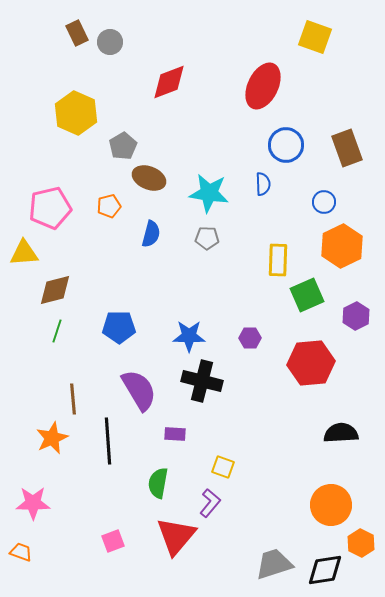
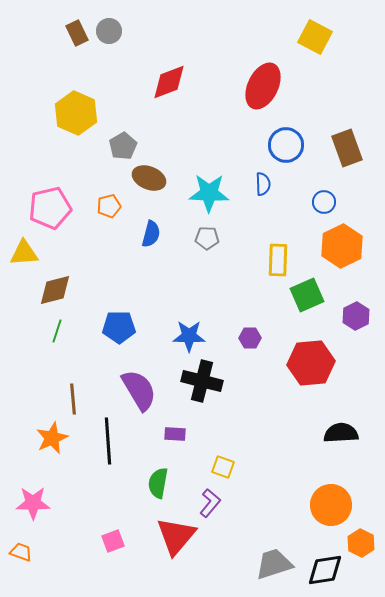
yellow square at (315, 37): rotated 8 degrees clockwise
gray circle at (110, 42): moved 1 px left, 11 px up
cyan star at (209, 193): rotated 6 degrees counterclockwise
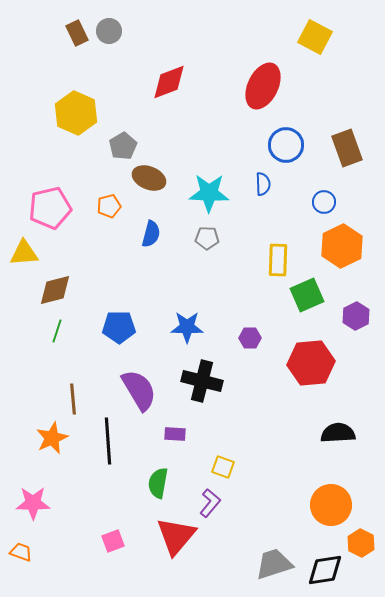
blue star at (189, 336): moved 2 px left, 9 px up
black semicircle at (341, 433): moved 3 px left
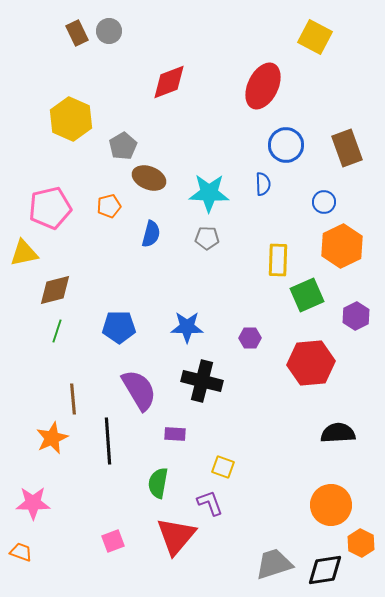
yellow hexagon at (76, 113): moved 5 px left, 6 px down
yellow triangle at (24, 253): rotated 8 degrees counterclockwise
purple L-shape at (210, 503): rotated 60 degrees counterclockwise
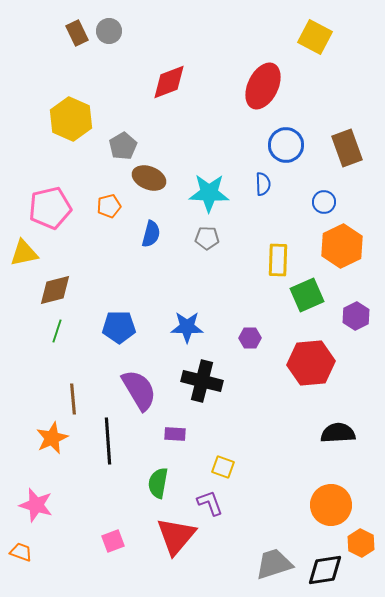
pink star at (33, 503): moved 3 px right, 2 px down; rotated 16 degrees clockwise
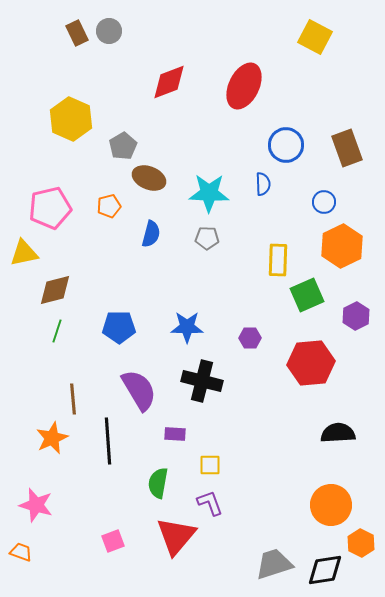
red ellipse at (263, 86): moved 19 px left
yellow square at (223, 467): moved 13 px left, 2 px up; rotated 20 degrees counterclockwise
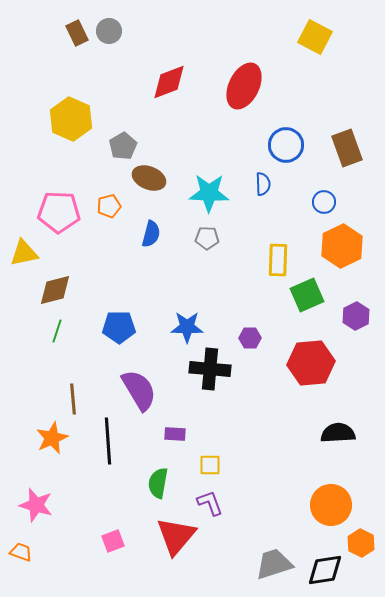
pink pentagon at (50, 208): moved 9 px right, 4 px down; rotated 15 degrees clockwise
black cross at (202, 381): moved 8 px right, 12 px up; rotated 9 degrees counterclockwise
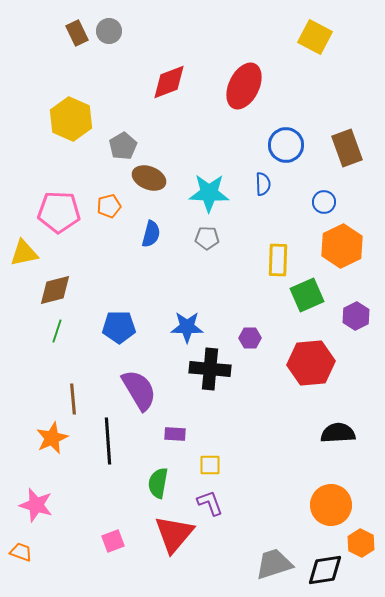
red triangle at (176, 536): moved 2 px left, 2 px up
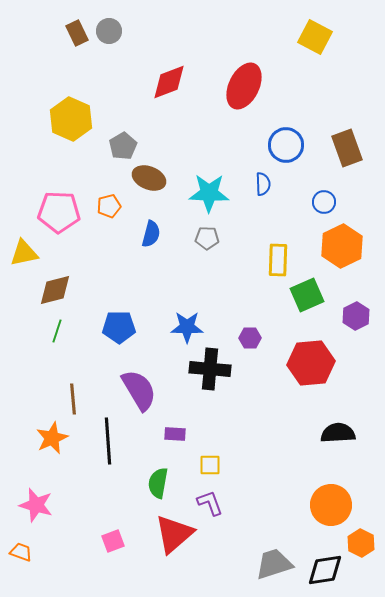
red triangle at (174, 534): rotated 9 degrees clockwise
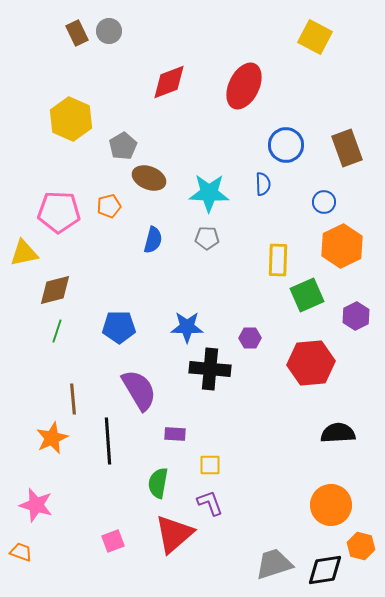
blue semicircle at (151, 234): moved 2 px right, 6 px down
orange hexagon at (361, 543): moved 3 px down; rotated 12 degrees counterclockwise
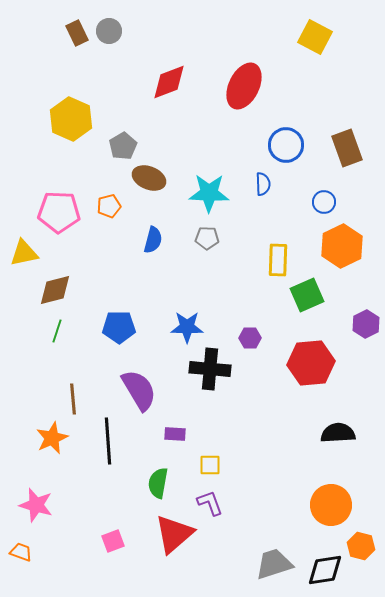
purple hexagon at (356, 316): moved 10 px right, 8 px down
